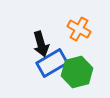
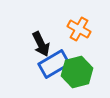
black arrow: rotated 10 degrees counterclockwise
blue rectangle: moved 2 px right, 1 px down
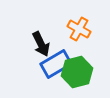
blue rectangle: moved 2 px right
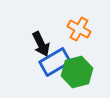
blue rectangle: moved 1 px left, 2 px up
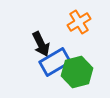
orange cross: moved 7 px up; rotated 30 degrees clockwise
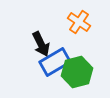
orange cross: rotated 25 degrees counterclockwise
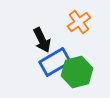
orange cross: rotated 20 degrees clockwise
black arrow: moved 1 px right, 4 px up
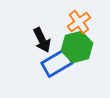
blue rectangle: moved 2 px right, 1 px down
green hexagon: moved 25 px up
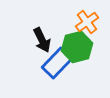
orange cross: moved 8 px right
blue rectangle: rotated 16 degrees counterclockwise
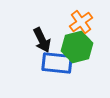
orange cross: moved 6 px left
blue rectangle: rotated 52 degrees clockwise
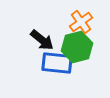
black arrow: rotated 25 degrees counterclockwise
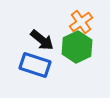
green hexagon: rotated 12 degrees counterclockwise
blue rectangle: moved 22 px left, 2 px down; rotated 12 degrees clockwise
